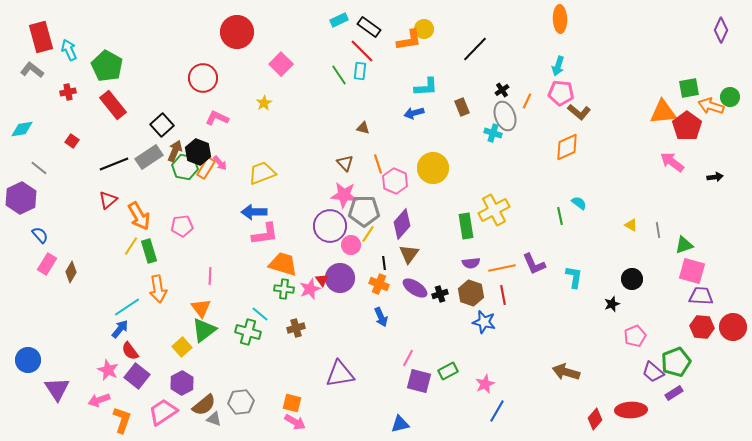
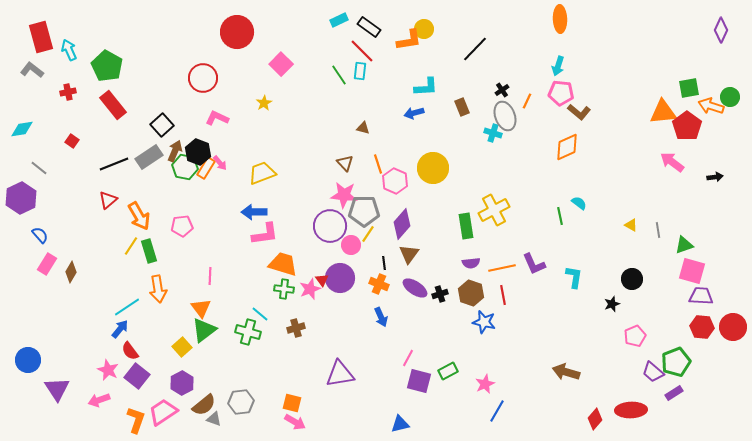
orange L-shape at (122, 420): moved 14 px right
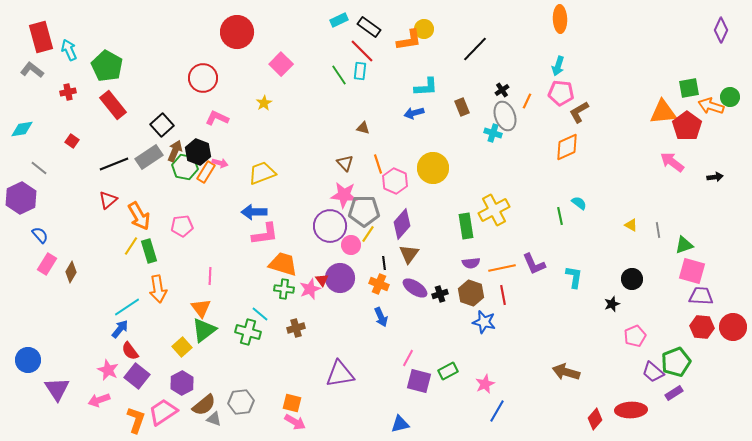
brown L-shape at (579, 112): rotated 110 degrees clockwise
pink arrow at (220, 163): rotated 35 degrees counterclockwise
orange rectangle at (206, 168): moved 4 px down
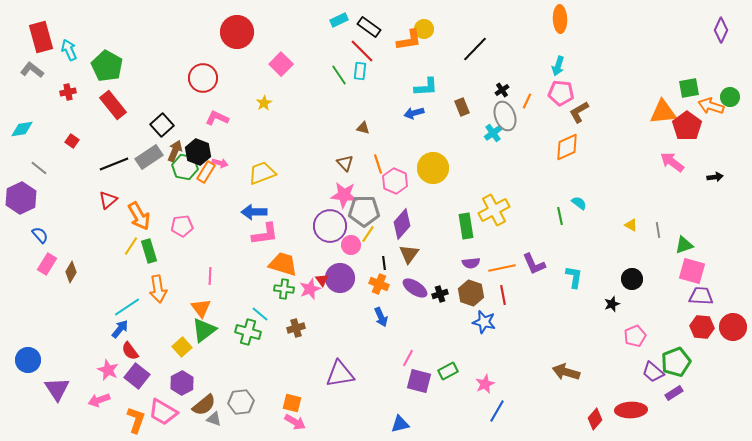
cyan cross at (493, 133): rotated 36 degrees clockwise
pink trapezoid at (163, 412): rotated 116 degrees counterclockwise
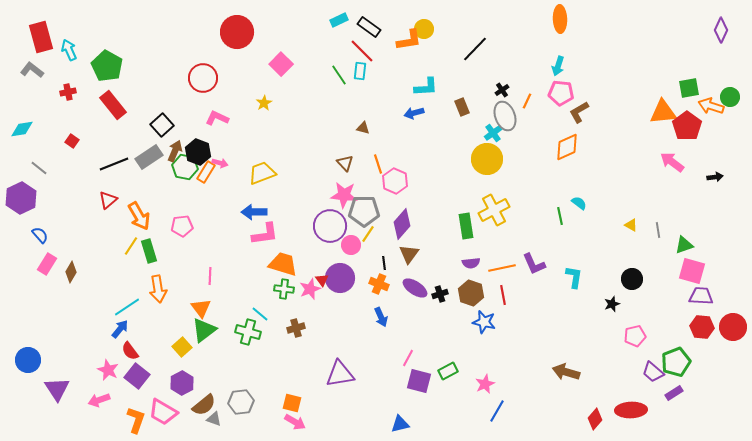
yellow circle at (433, 168): moved 54 px right, 9 px up
pink pentagon at (635, 336): rotated 10 degrees clockwise
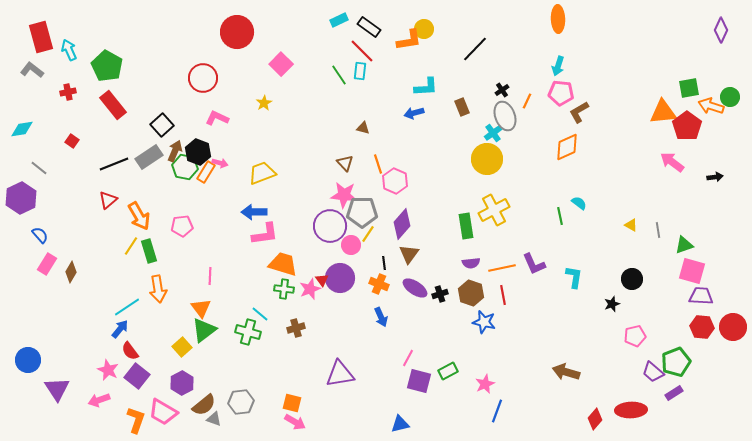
orange ellipse at (560, 19): moved 2 px left
gray pentagon at (364, 211): moved 2 px left, 1 px down
blue line at (497, 411): rotated 10 degrees counterclockwise
